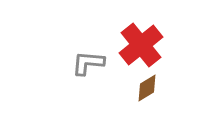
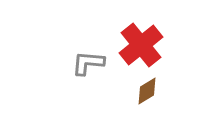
brown diamond: moved 3 px down
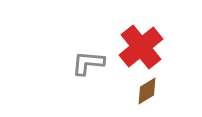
red cross: moved 2 px down
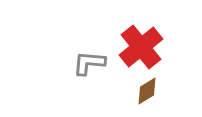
gray L-shape: moved 1 px right
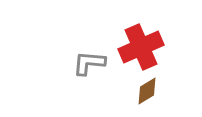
red cross: rotated 15 degrees clockwise
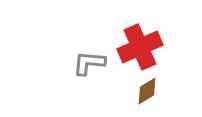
red cross: moved 1 px left
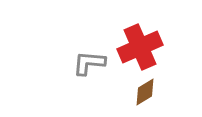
brown diamond: moved 2 px left, 1 px down
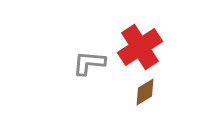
red cross: rotated 9 degrees counterclockwise
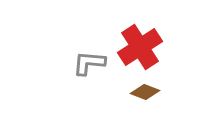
brown diamond: rotated 52 degrees clockwise
